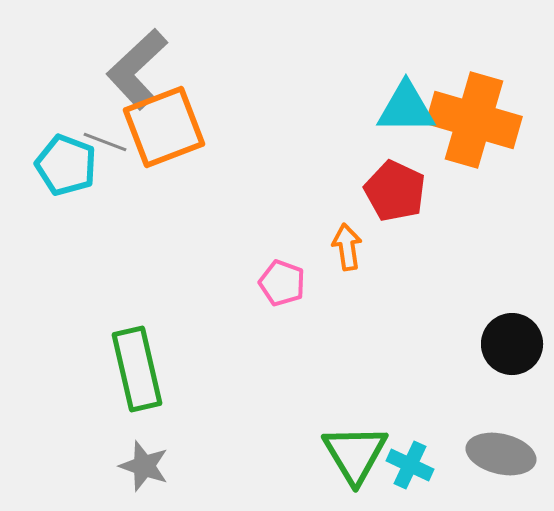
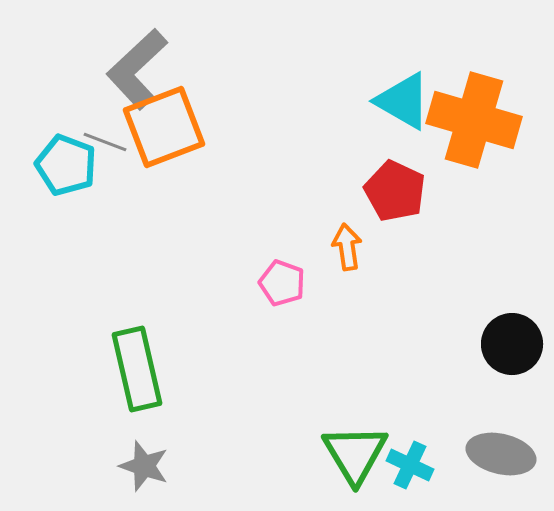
cyan triangle: moved 3 px left, 7 px up; rotated 30 degrees clockwise
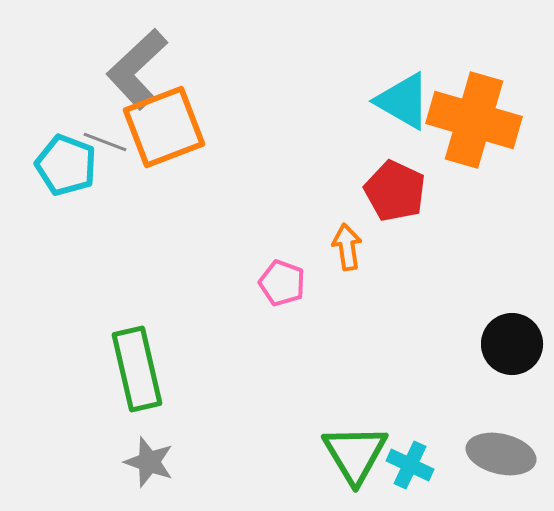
gray star: moved 5 px right, 4 px up
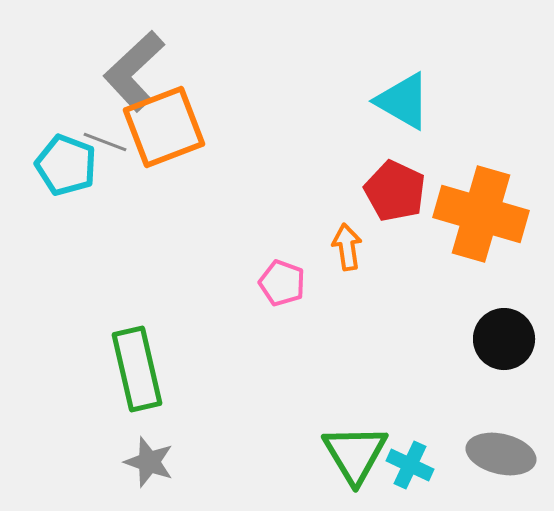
gray L-shape: moved 3 px left, 2 px down
orange cross: moved 7 px right, 94 px down
black circle: moved 8 px left, 5 px up
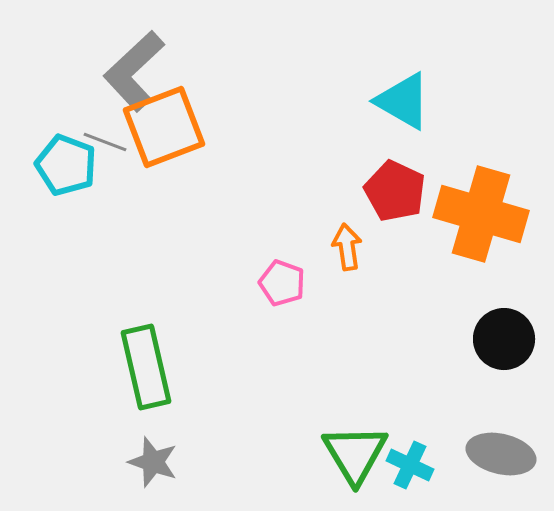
green rectangle: moved 9 px right, 2 px up
gray star: moved 4 px right
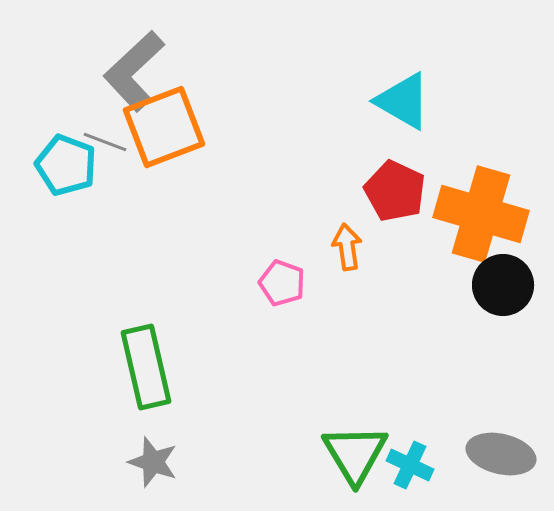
black circle: moved 1 px left, 54 px up
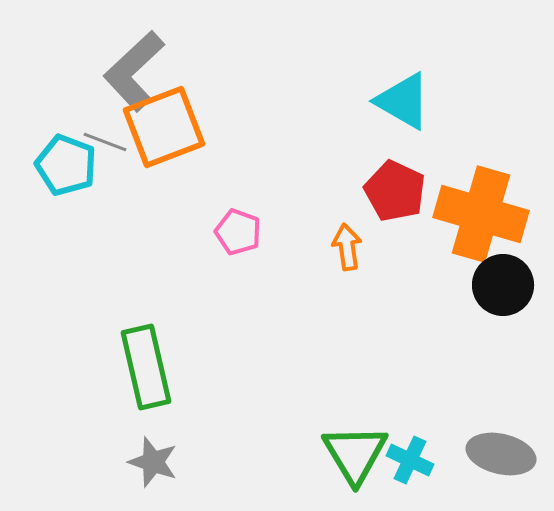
pink pentagon: moved 44 px left, 51 px up
cyan cross: moved 5 px up
